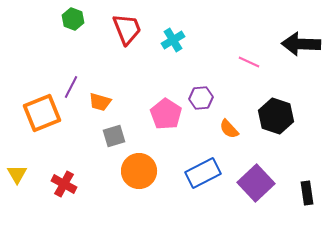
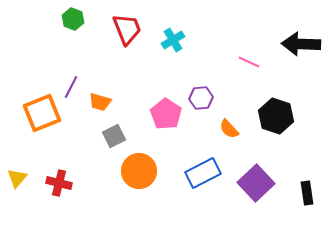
gray square: rotated 10 degrees counterclockwise
yellow triangle: moved 4 px down; rotated 10 degrees clockwise
red cross: moved 5 px left, 1 px up; rotated 15 degrees counterclockwise
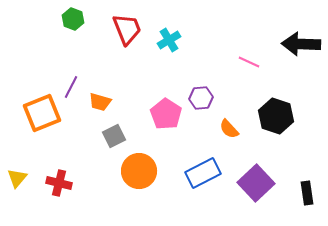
cyan cross: moved 4 px left
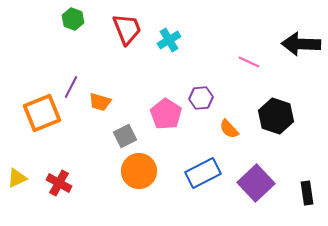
gray square: moved 11 px right
yellow triangle: rotated 25 degrees clockwise
red cross: rotated 15 degrees clockwise
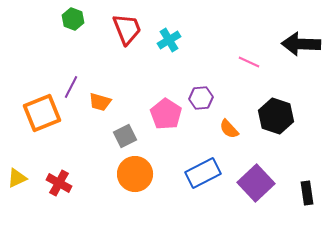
orange circle: moved 4 px left, 3 px down
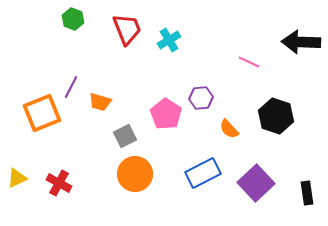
black arrow: moved 2 px up
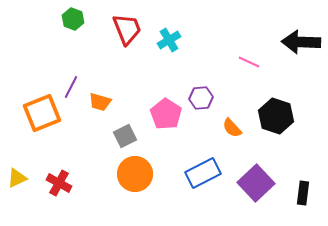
orange semicircle: moved 3 px right, 1 px up
black rectangle: moved 4 px left; rotated 15 degrees clockwise
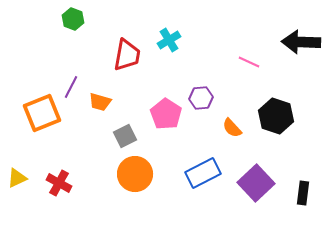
red trapezoid: moved 26 px down; rotated 32 degrees clockwise
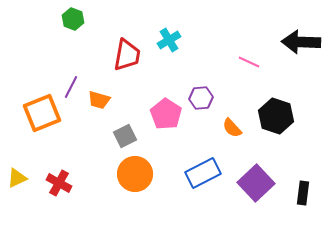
orange trapezoid: moved 1 px left, 2 px up
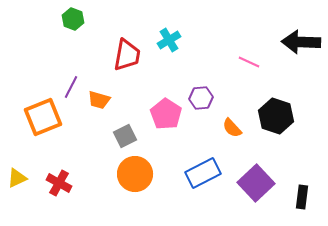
orange square: moved 1 px right, 4 px down
black rectangle: moved 1 px left, 4 px down
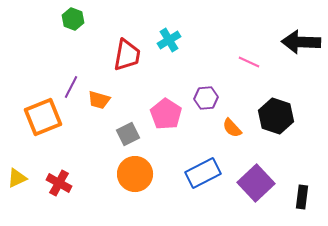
purple hexagon: moved 5 px right
gray square: moved 3 px right, 2 px up
